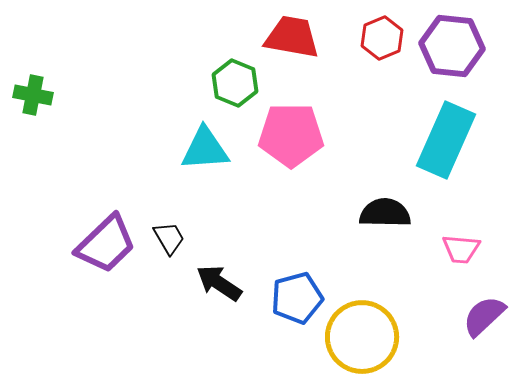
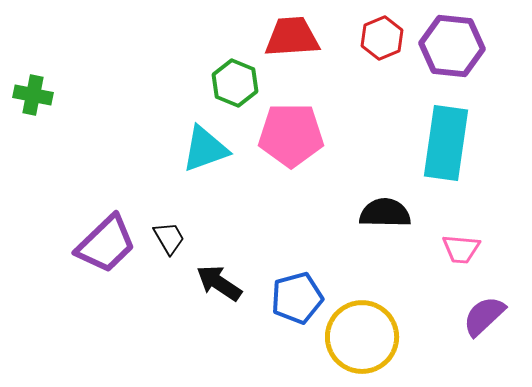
red trapezoid: rotated 14 degrees counterclockwise
cyan rectangle: moved 3 px down; rotated 16 degrees counterclockwise
cyan triangle: rotated 16 degrees counterclockwise
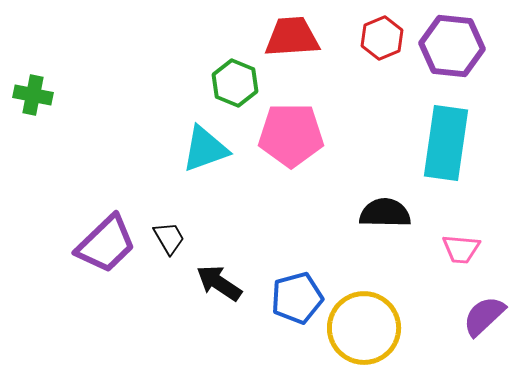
yellow circle: moved 2 px right, 9 px up
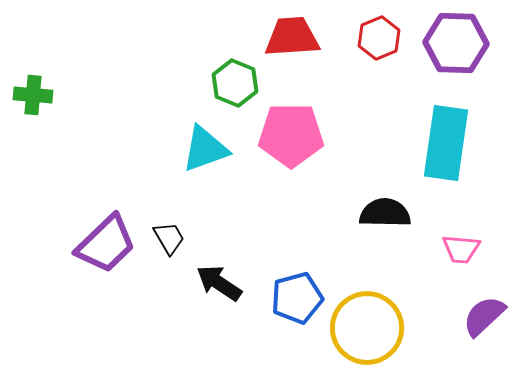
red hexagon: moved 3 px left
purple hexagon: moved 4 px right, 3 px up; rotated 4 degrees counterclockwise
green cross: rotated 6 degrees counterclockwise
yellow circle: moved 3 px right
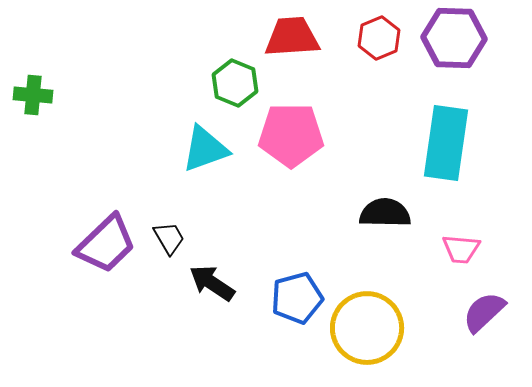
purple hexagon: moved 2 px left, 5 px up
black arrow: moved 7 px left
purple semicircle: moved 4 px up
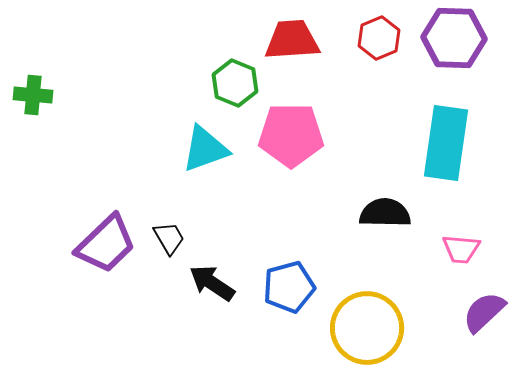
red trapezoid: moved 3 px down
blue pentagon: moved 8 px left, 11 px up
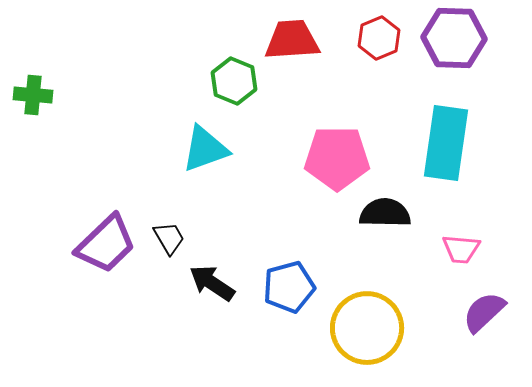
green hexagon: moved 1 px left, 2 px up
pink pentagon: moved 46 px right, 23 px down
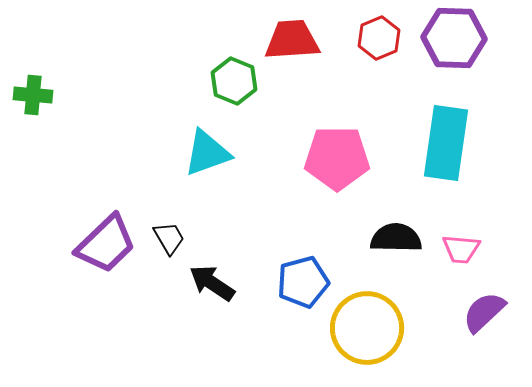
cyan triangle: moved 2 px right, 4 px down
black semicircle: moved 11 px right, 25 px down
blue pentagon: moved 14 px right, 5 px up
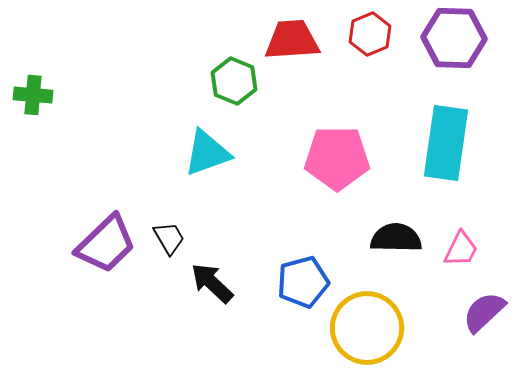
red hexagon: moved 9 px left, 4 px up
pink trapezoid: rotated 69 degrees counterclockwise
black arrow: rotated 9 degrees clockwise
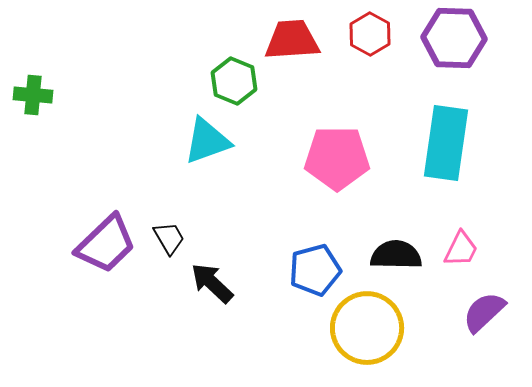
red hexagon: rotated 9 degrees counterclockwise
cyan triangle: moved 12 px up
black semicircle: moved 17 px down
blue pentagon: moved 12 px right, 12 px up
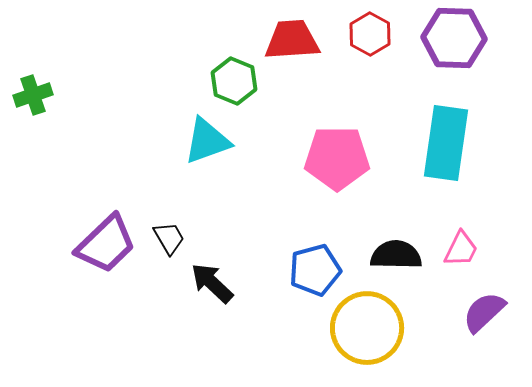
green cross: rotated 24 degrees counterclockwise
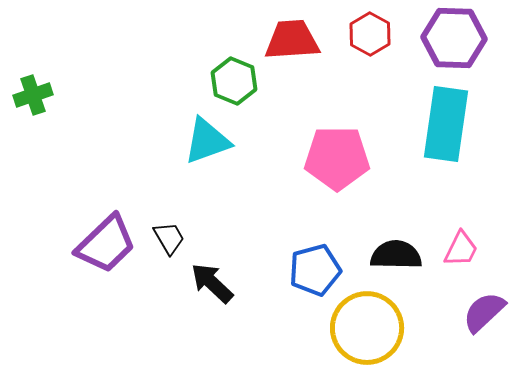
cyan rectangle: moved 19 px up
